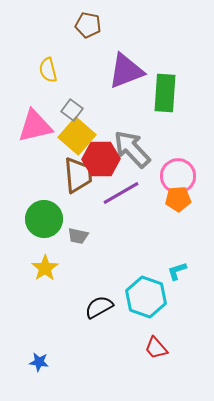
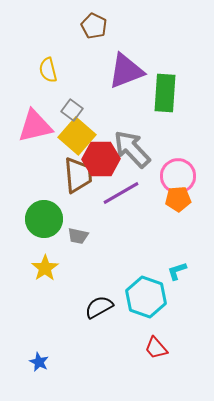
brown pentagon: moved 6 px right, 1 px down; rotated 15 degrees clockwise
blue star: rotated 18 degrees clockwise
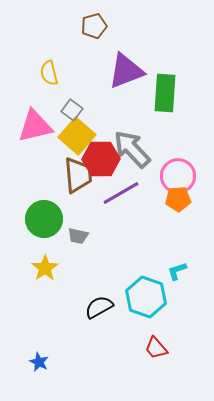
brown pentagon: rotated 30 degrees clockwise
yellow semicircle: moved 1 px right, 3 px down
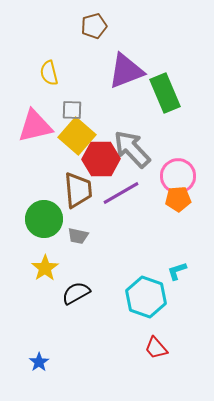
green rectangle: rotated 27 degrees counterclockwise
gray square: rotated 35 degrees counterclockwise
brown trapezoid: moved 15 px down
black semicircle: moved 23 px left, 14 px up
blue star: rotated 12 degrees clockwise
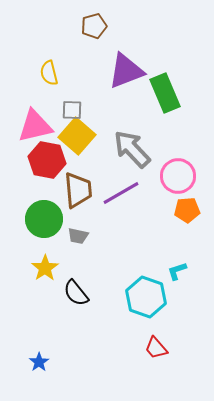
red hexagon: moved 54 px left, 1 px down; rotated 12 degrees clockwise
orange pentagon: moved 9 px right, 11 px down
black semicircle: rotated 100 degrees counterclockwise
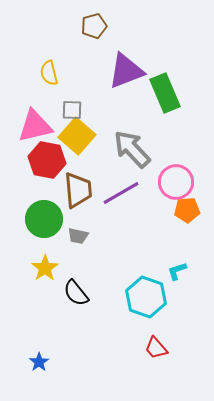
pink circle: moved 2 px left, 6 px down
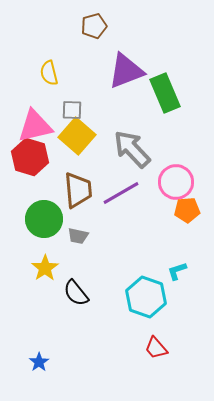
red hexagon: moved 17 px left, 3 px up; rotated 6 degrees clockwise
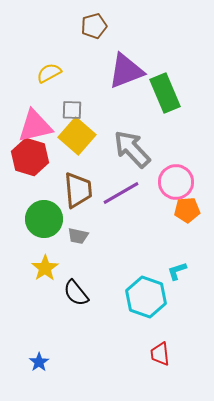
yellow semicircle: rotated 75 degrees clockwise
red trapezoid: moved 4 px right, 6 px down; rotated 35 degrees clockwise
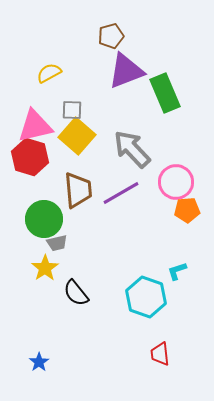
brown pentagon: moved 17 px right, 10 px down
gray trapezoid: moved 21 px left, 7 px down; rotated 25 degrees counterclockwise
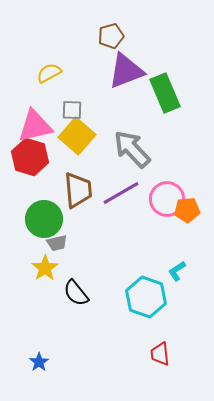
pink circle: moved 9 px left, 17 px down
cyan L-shape: rotated 15 degrees counterclockwise
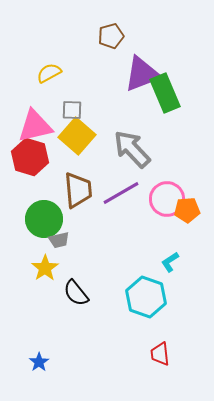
purple triangle: moved 16 px right, 3 px down
gray trapezoid: moved 2 px right, 3 px up
cyan L-shape: moved 7 px left, 9 px up
